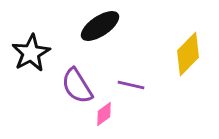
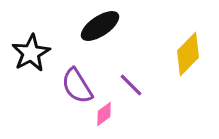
purple line: rotated 32 degrees clockwise
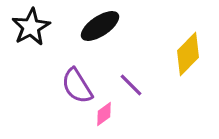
black star: moved 26 px up
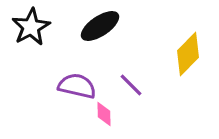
purple semicircle: rotated 135 degrees clockwise
pink diamond: rotated 55 degrees counterclockwise
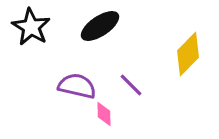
black star: rotated 12 degrees counterclockwise
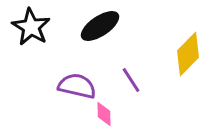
purple line: moved 5 px up; rotated 12 degrees clockwise
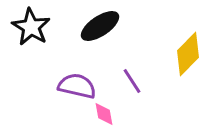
purple line: moved 1 px right, 1 px down
pink diamond: rotated 10 degrees counterclockwise
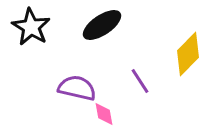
black ellipse: moved 2 px right, 1 px up
purple line: moved 8 px right
purple semicircle: moved 2 px down
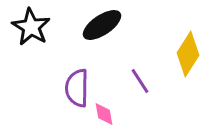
yellow diamond: rotated 12 degrees counterclockwise
purple semicircle: rotated 102 degrees counterclockwise
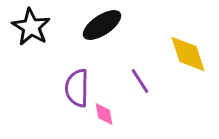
yellow diamond: rotated 51 degrees counterclockwise
